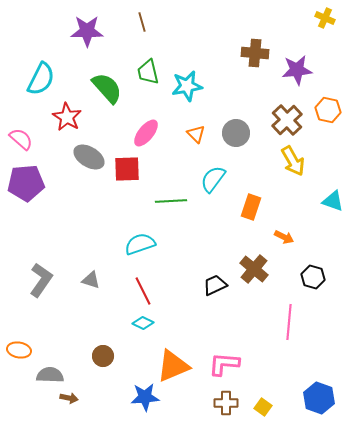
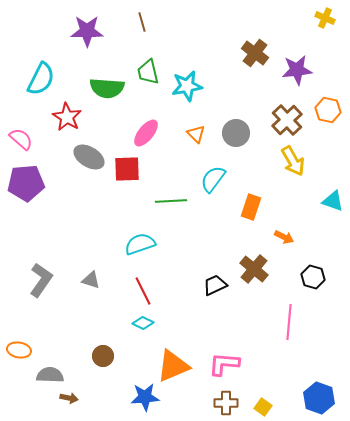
brown cross at (255, 53): rotated 32 degrees clockwise
green semicircle at (107, 88): rotated 136 degrees clockwise
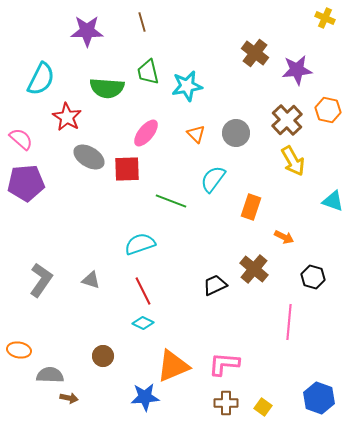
green line at (171, 201): rotated 24 degrees clockwise
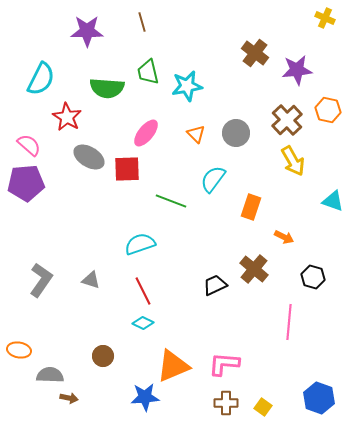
pink semicircle at (21, 139): moved 8 px right, 6 px down
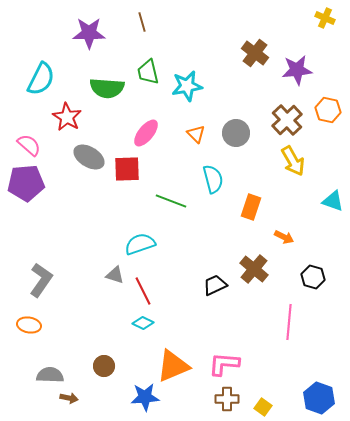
purple star at (87, 31): moved 2 px right, 2 px down
cyan semicircle at (213, 179): rotated 128 degrees clockwise
gray triangle at (91, 280): moved 24 px right, 5 px up
orange ellipse at (19, 350): moved 10 px right, 25 px up
brown circle at (103, 356): moved 1 px right, 10 px down
brown cross at (226, 403): moved 1 px right, 4 px up
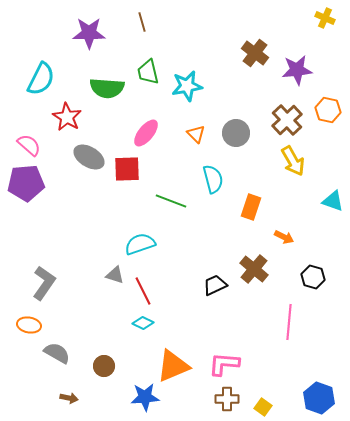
gray L-shape at (41, 280): moved 3 px right, 3 px down
gray semicircle at (50, 375): moved 7 px right, 22 px up; rotated 28 degrees clockwise
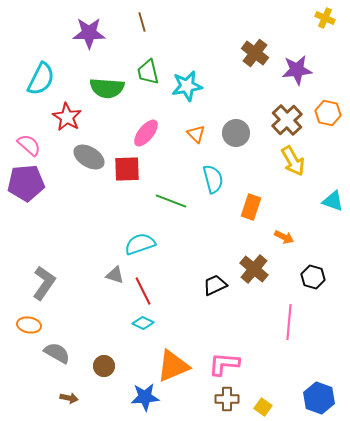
orange hexagon at (328, 110): moved 3 px down
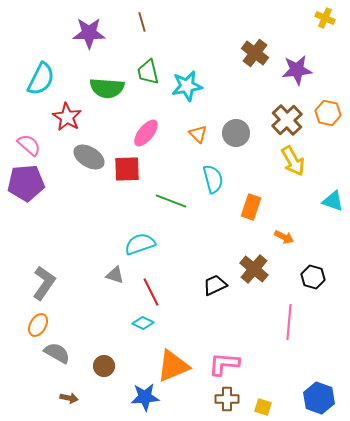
orange triangle at (196, 134): moved 2 px right
red line at (143, 291): moved 8 px right, 1 px down
orange ellipse at (29, 325): moved 9 px right; rotated 70 degrees counterclockwise
yellow square at (263, 407): rotated 18 degrees counterclockwise
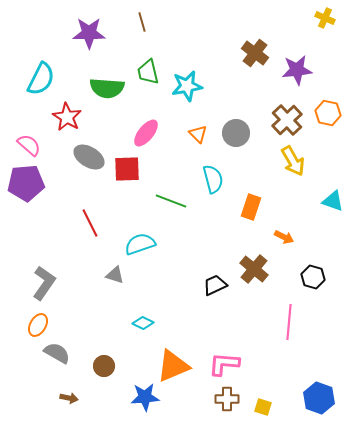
red line at (151, 292): moved 61 px left, 69 px up
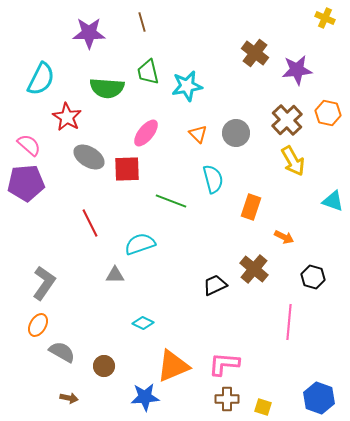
gray triangle at (115, 275): rotated 18 degrees counterclockwise
gray semicircle at (57, 353): moved 5 px right, 1 px up
